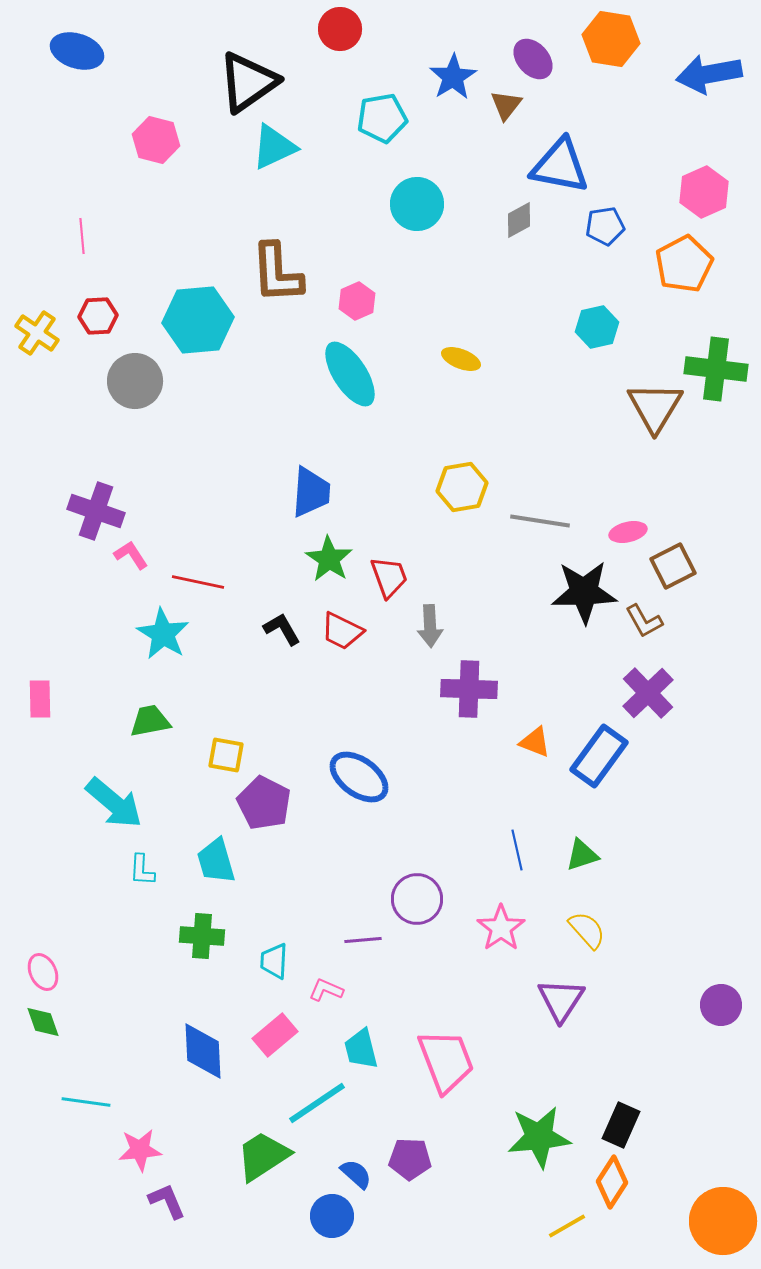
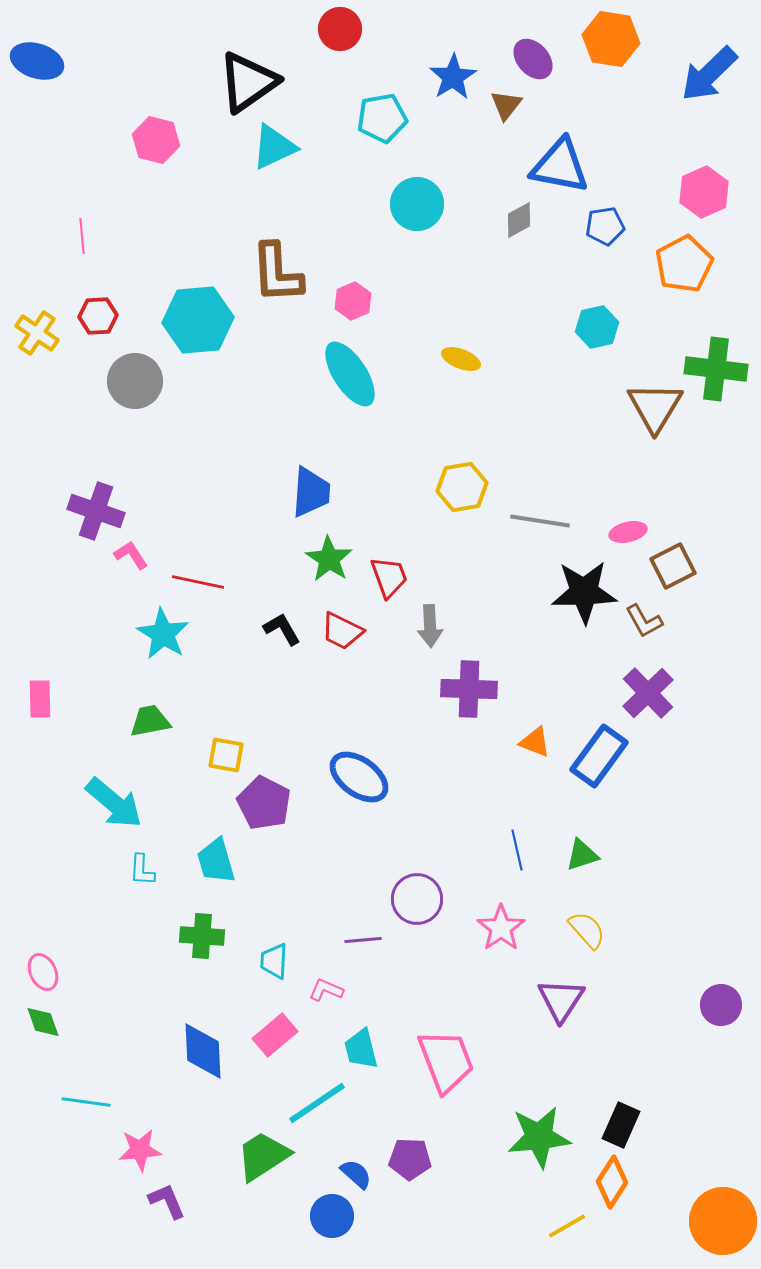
blue ellipse at (77, 51): moved 40 px left, 10 px down
blue arrow at (709, 74): rotated 34 degrees counterclockwise
pink hexagon at (357, 301): moved 4 px left
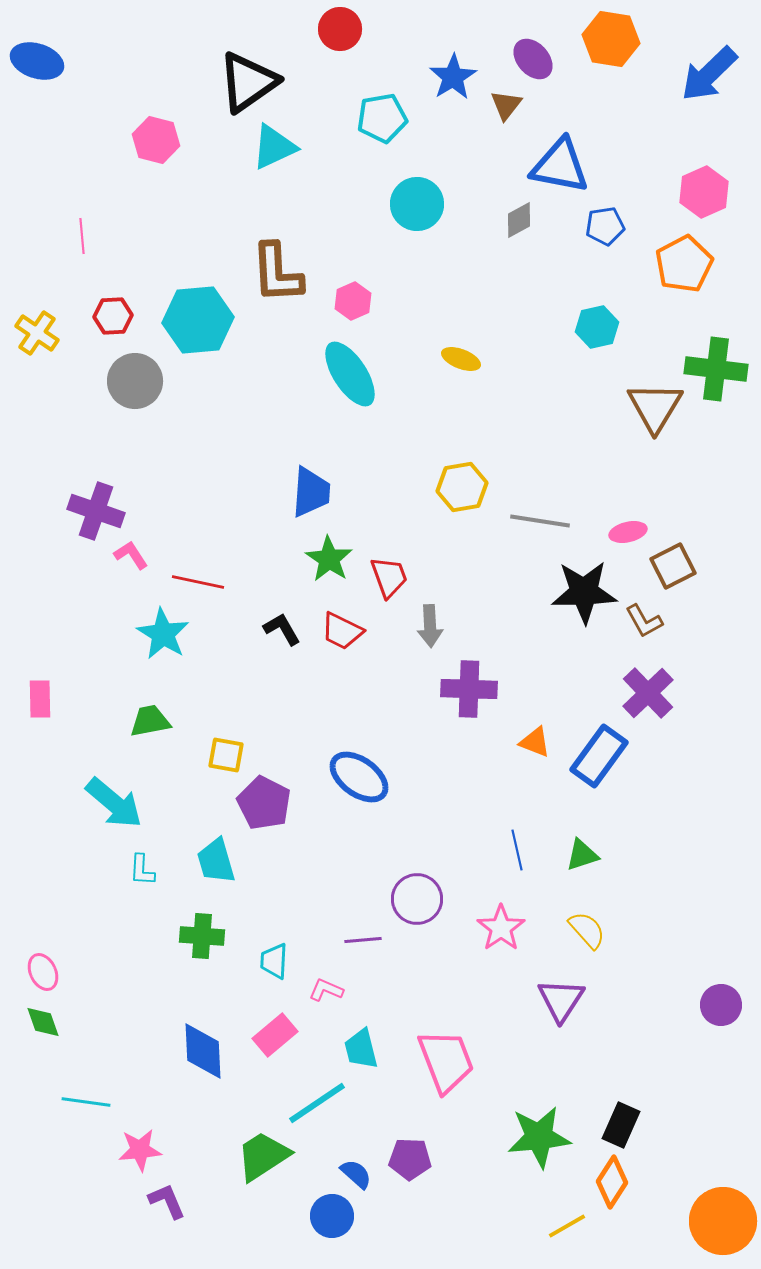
red hexagon at (98, 316): moved 15 px right
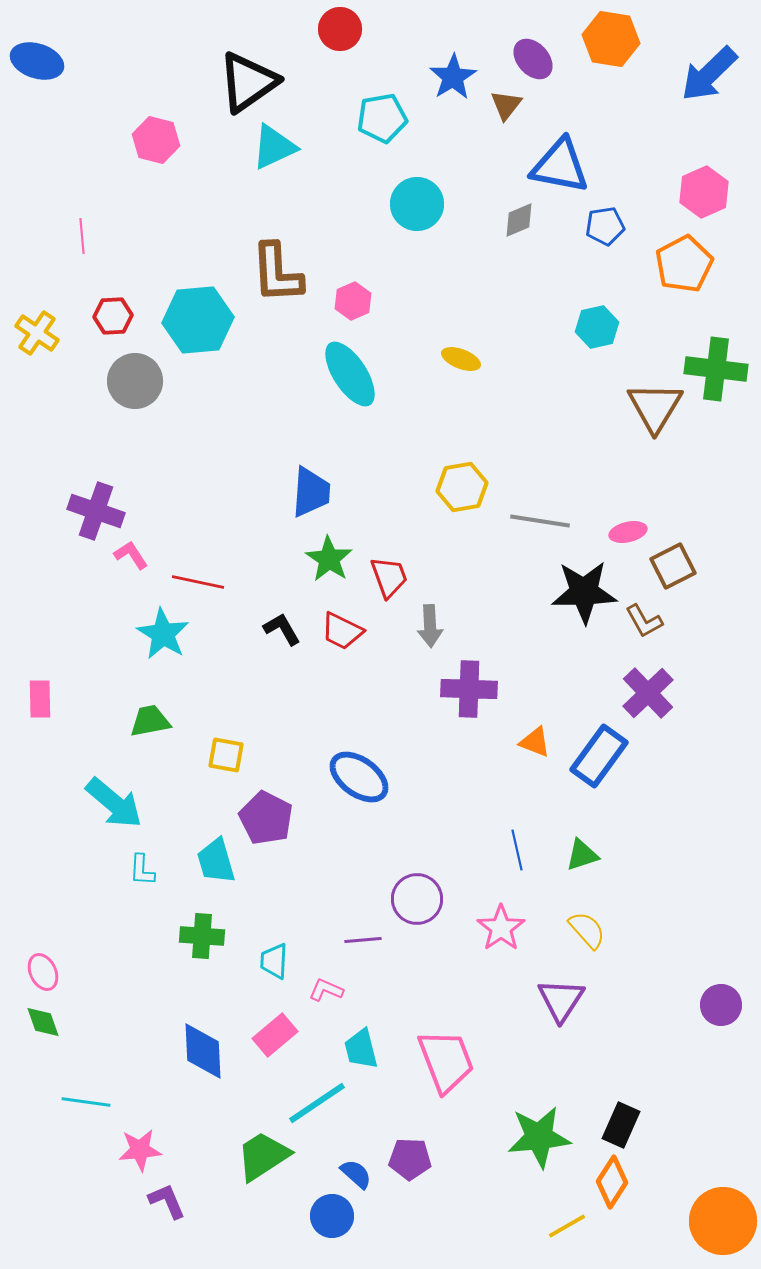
gray diamond at (519, 220): rotated 6 degrees clockwise
purple pentagon at (264, 803): moved 2 px right, 15 px down
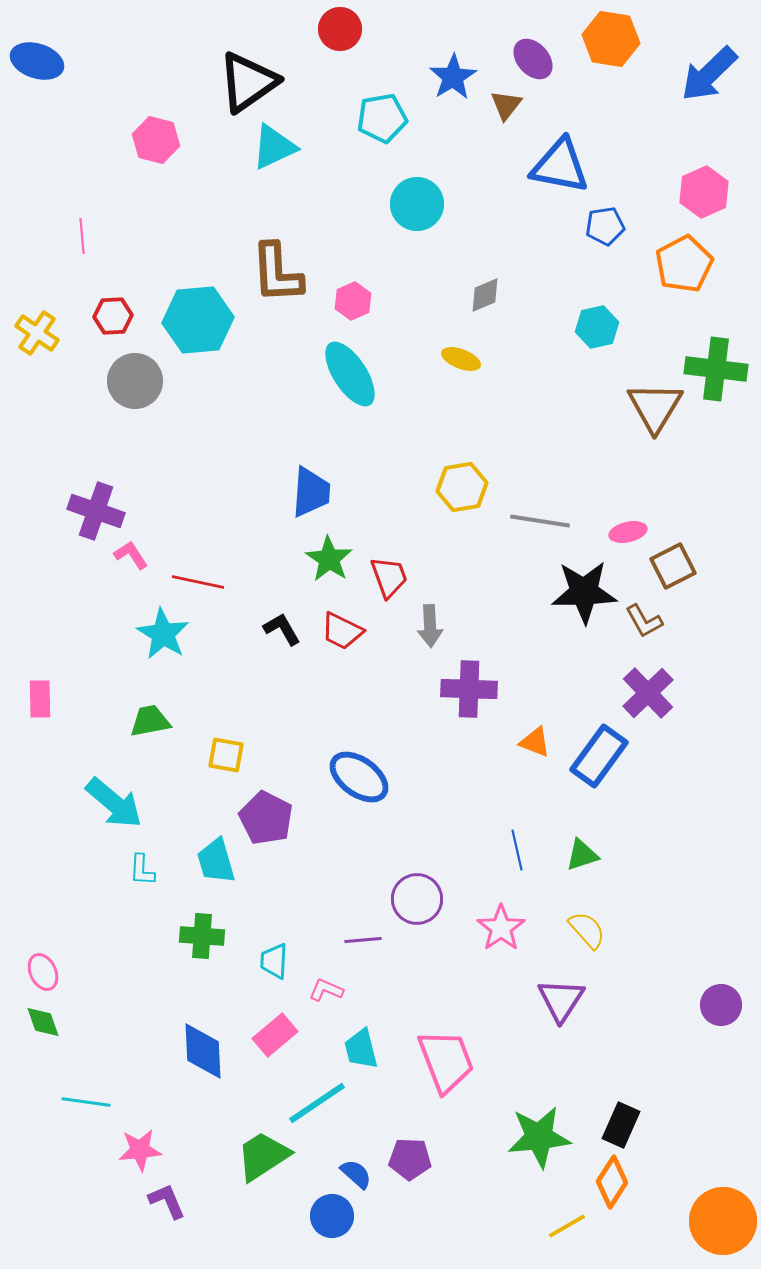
gray diamond at (519, 220): moved 34 px left, 75 px down
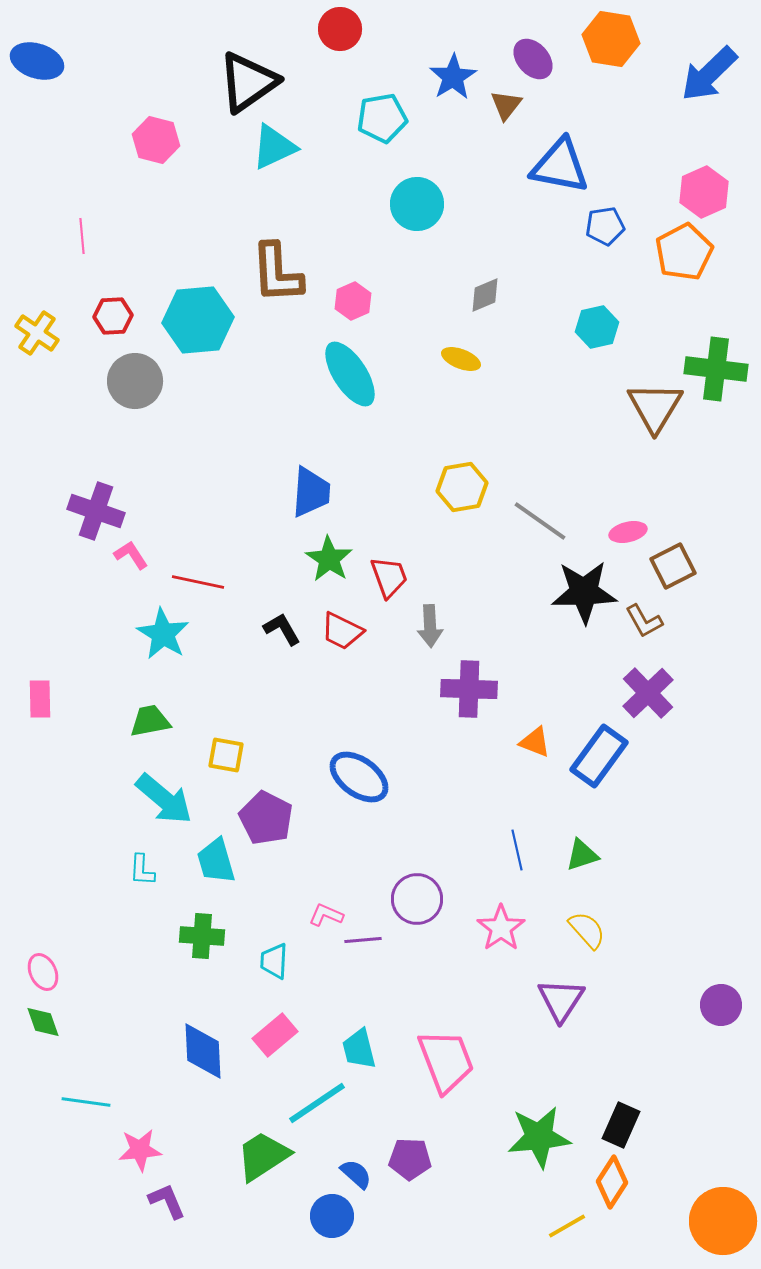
orange pentagon at (684, 264): moved 12 px up
gray line at (540, 521): rotated 26 degrees clockwise
cyan arrow at (114, 803): moved 50 px right, 4 px up
pink L-shape at (326, 990): moved 75 px up
cyan trapezoid at (361, 1049): moved 2 px left
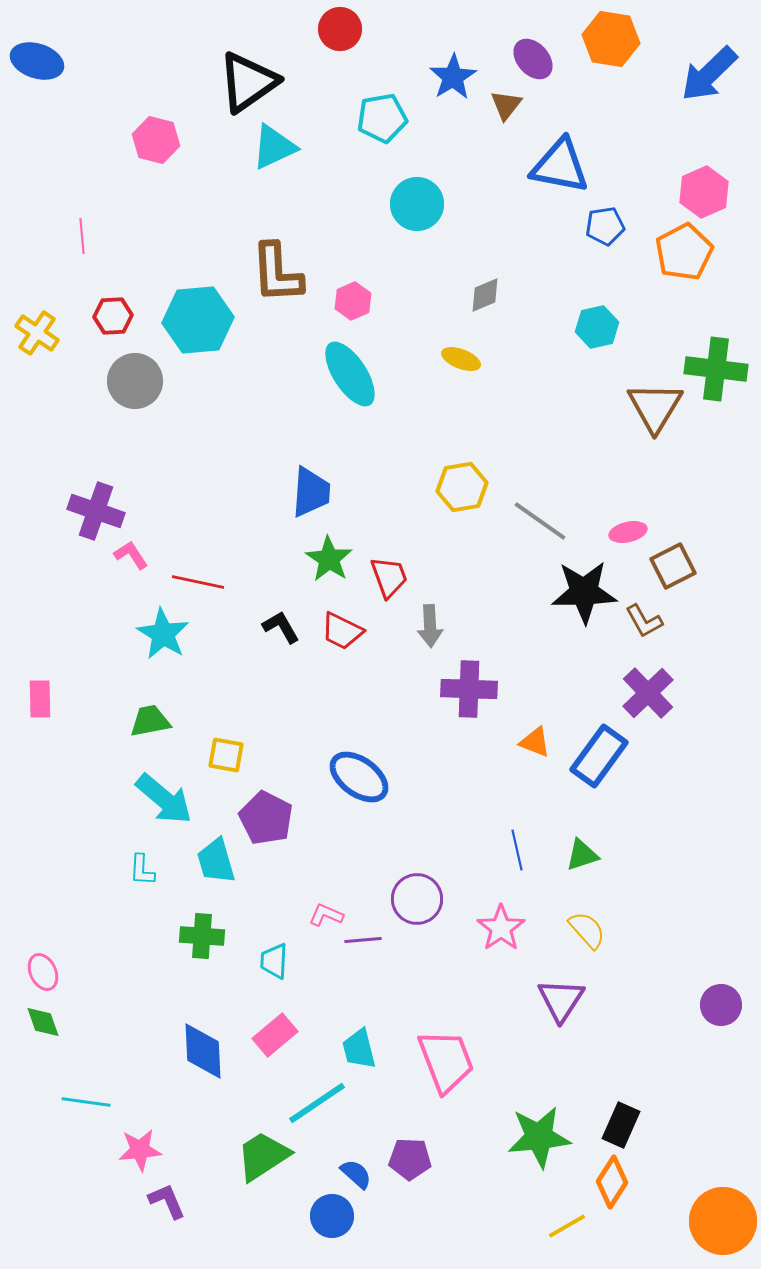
black L-shape at (282, 629): moved 1 px left, 2 px up
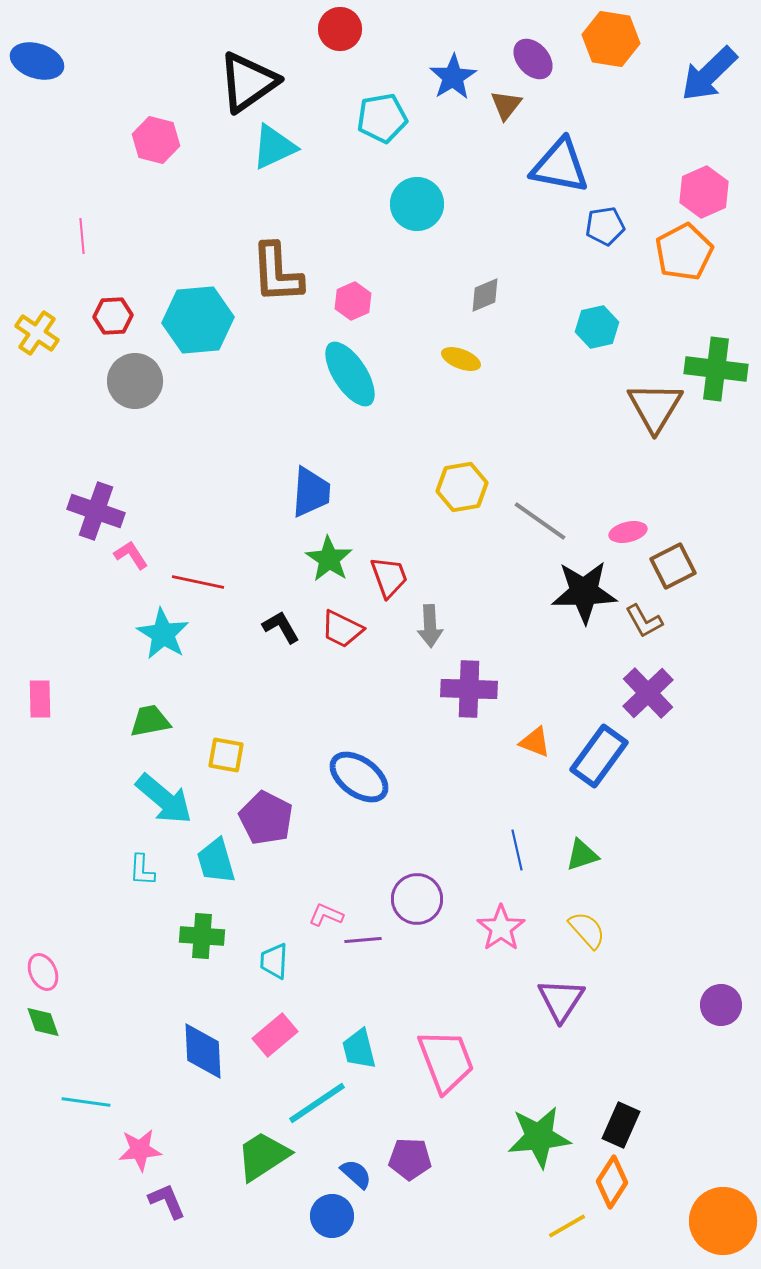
red trapezoid at (342, 631): moved 2 px up
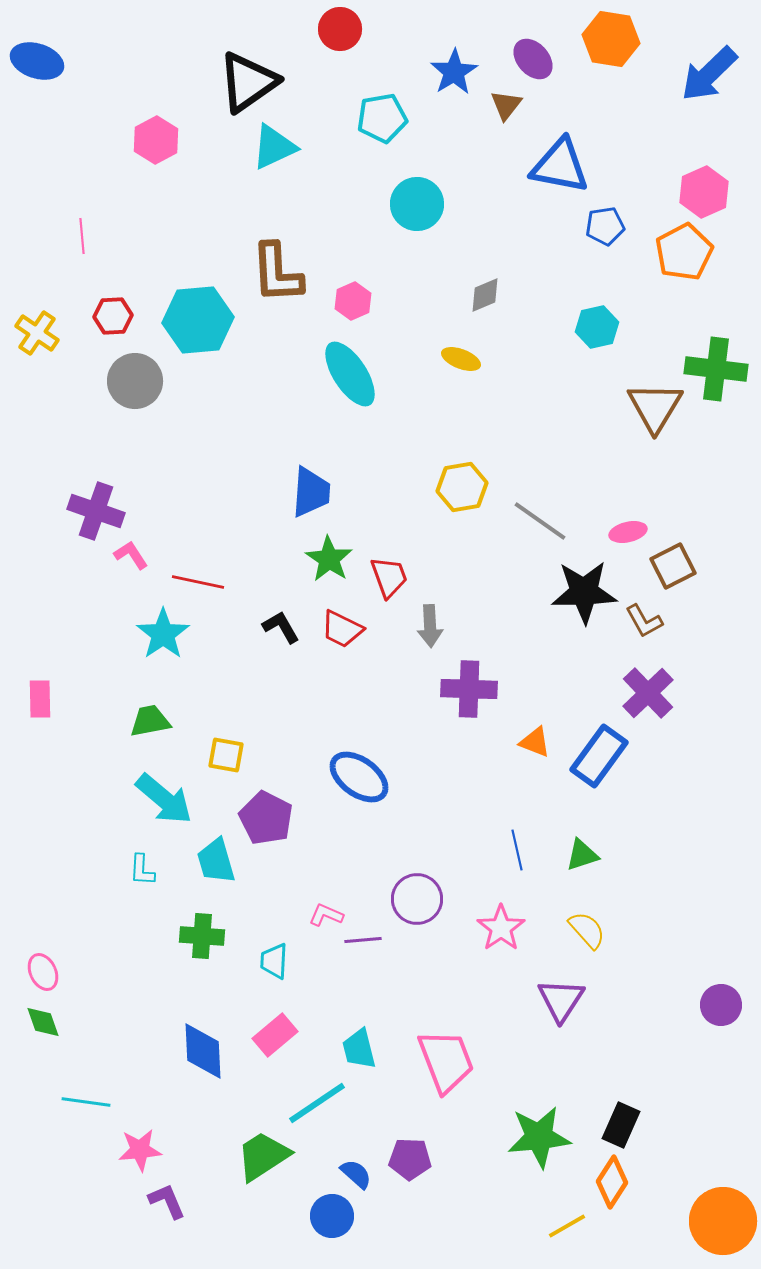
blue star at (453, 77): moved 1 px right, 5 px up
pink hexagon at (156, 140): rotated 18 degrees clockwise
cyan star at (163, 634): rotated 6 degrees clockwise
